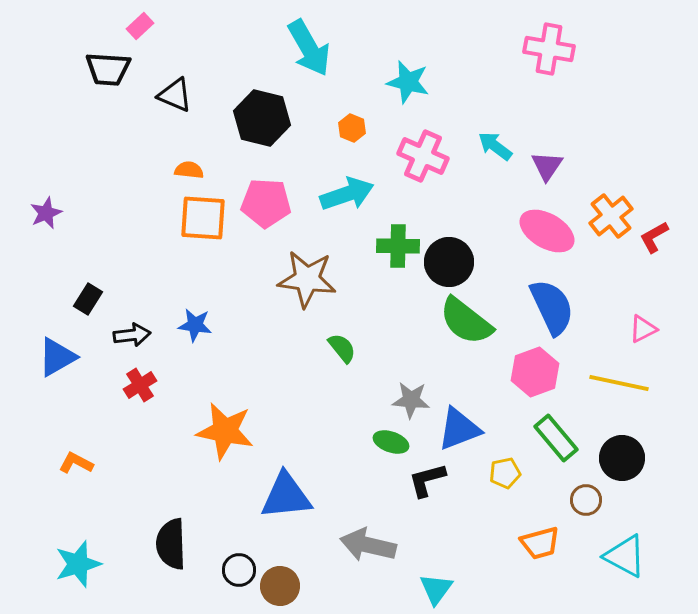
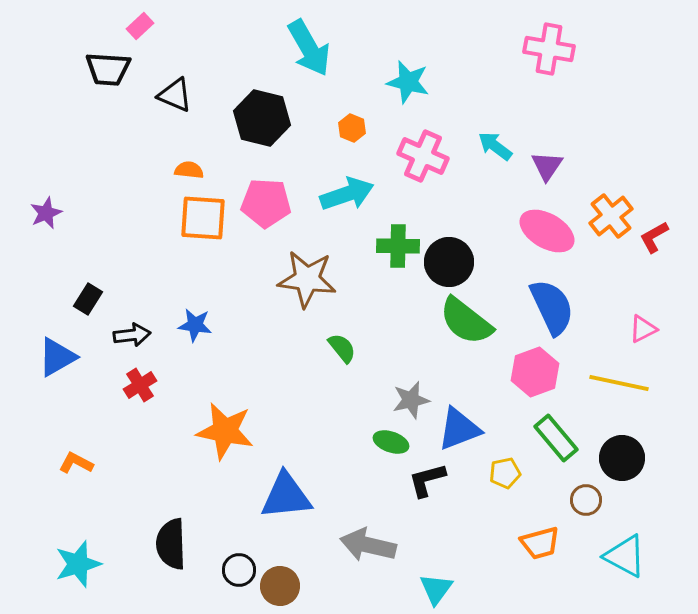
gray star at (411, 400): rotated 18 degrees counterclockwise
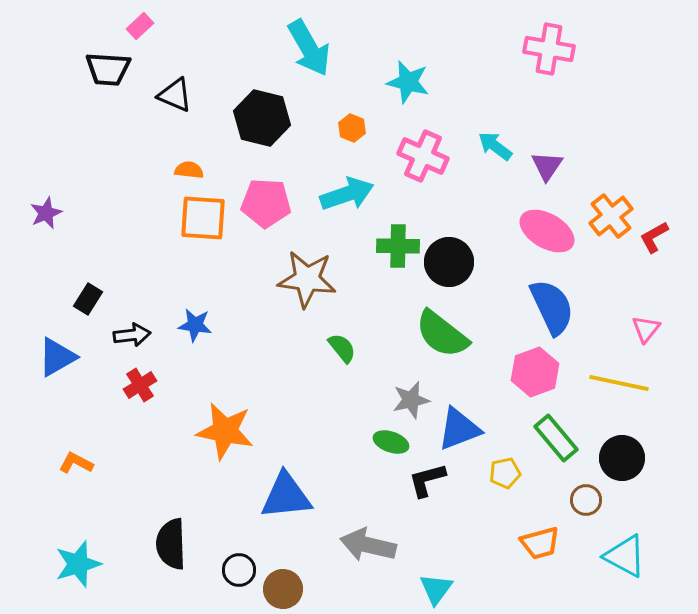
green semicircle at (466, 321): moved 24 px left, 13 px down
pink triangle at (643, 329): moved 3 px right; rotated 24 degrees counterclockwise
brown circle at (280, 586): moved 3 px right, 3 px down
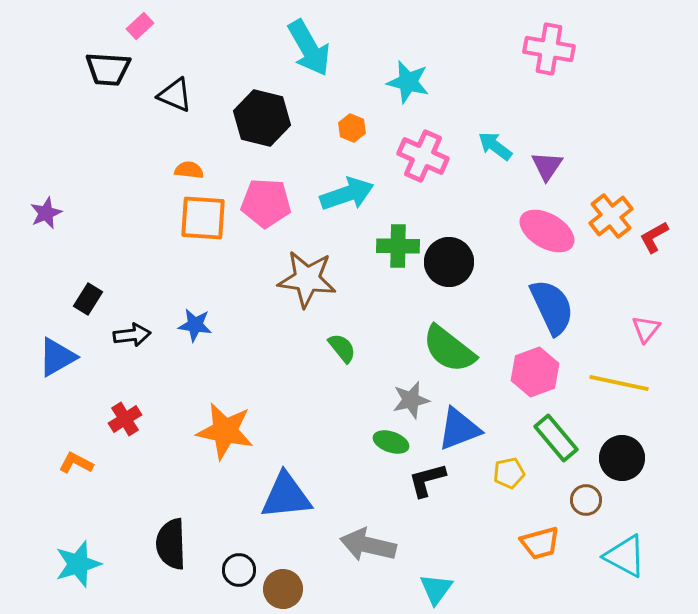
green semicircle at (442, 334): moved 7 px right, 15 px down
red cross at (140, 385): moved 15 px left, 34 px down
yellow pentagon at (505, 473): moved 4 px right
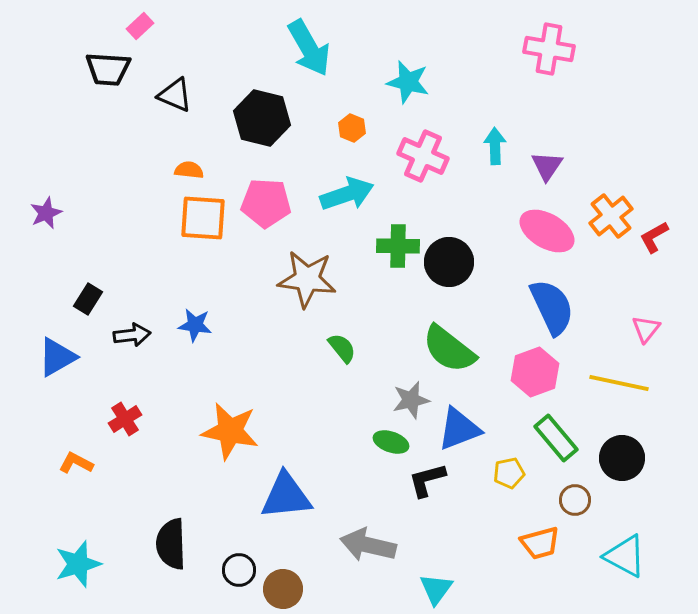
cyan arrow at (495, 146): rotated 51 degrees clockwise
orange star at (225, 431): moved 5 px right
brown circle at (586, 500): moved 11 px left
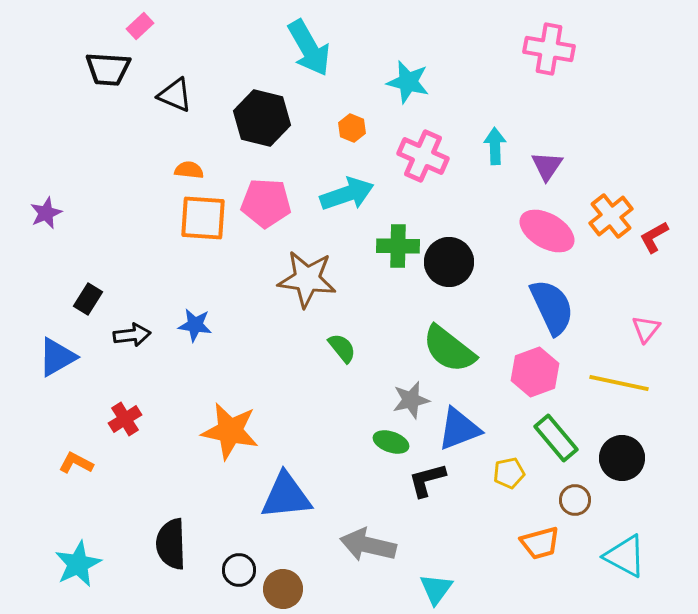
cyan star at (78, 564): rotated 9 degrees counterclockwise
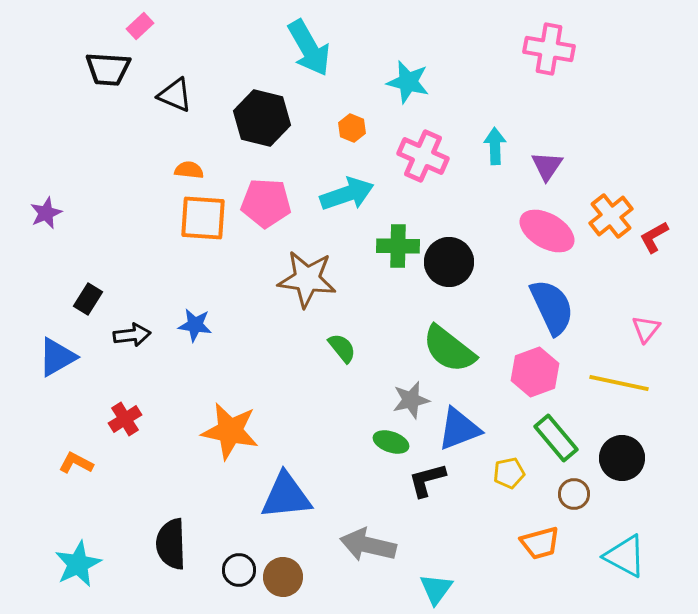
brown circle at (575, 500): moved 1 px left, 6 px up
brown circle at (283, 589): moved 12 px up
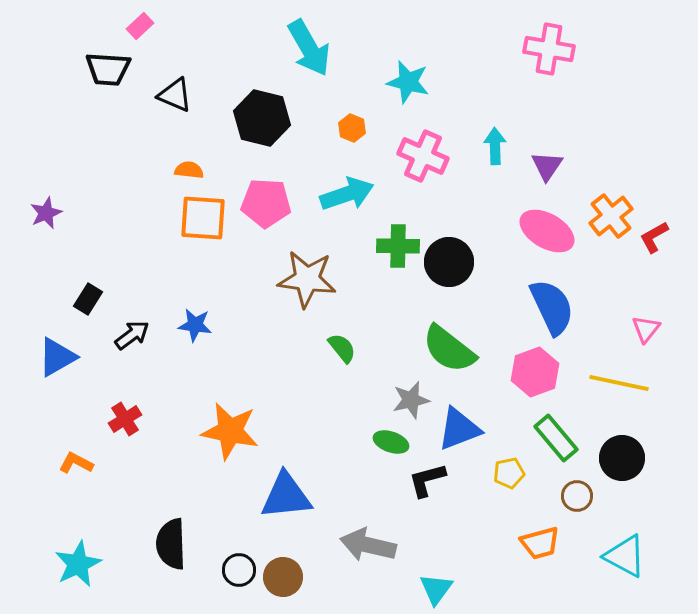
black arrow at (132, 335): rotated 30 degrees counterclockwise
brown circle at (574, 494): moved 3 px right, 2 px down
